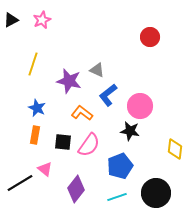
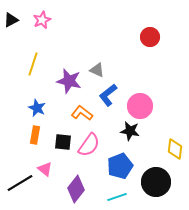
black circle: moved 11 px up
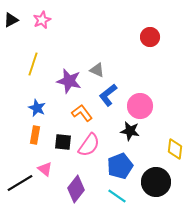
orange L-shape: rotated 15 degrees clockwise
cyan line: moved 1 px up; rotated 54 degrees clockwise
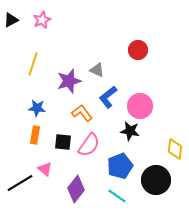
red circle: moved 12 px left, 13 px down
purple star: rotated 30 degrees counterclockwise
blue L-shape: moved 2 px down
blue star: rotated 18 degrees counterclockwise
black circle: moved 2 px up
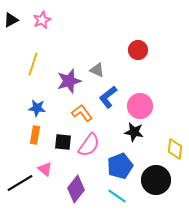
black star: moved 4 px right, 1 px down
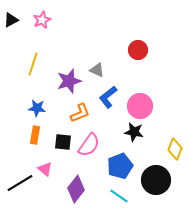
orange L-shape: moved 2 px left; rotated 105 degrees clockwise
yellow diamond: rotated 15 degrees clockwise
cyan line: moved 2 px right
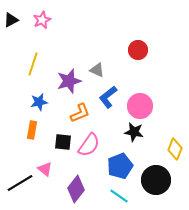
blue star: moved 2 px right, 6 px up; rotated 18 degrees counterclockwise
orange rectangle: moved 3 px left, 5 px up
